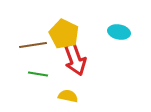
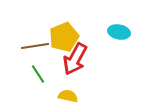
yellow pentagon: moved 3 px down; rotated 24 degrees clockwise
brown line: moved 2 px right, 1 px down
red arrow: rotated 48 degrees clockwise
green line: rotated 48 degrees clockwise
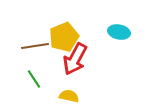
green line: moved 4 px left, 5 px down
yellow semicircle: moved 1 px right
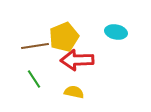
cyan ellipse: moved 3 px left
red arrow: moved 2 px right, 1 px down; rotated 60 degrees clockwise
yellow semicircle: moved 5 px right, 4 px up
